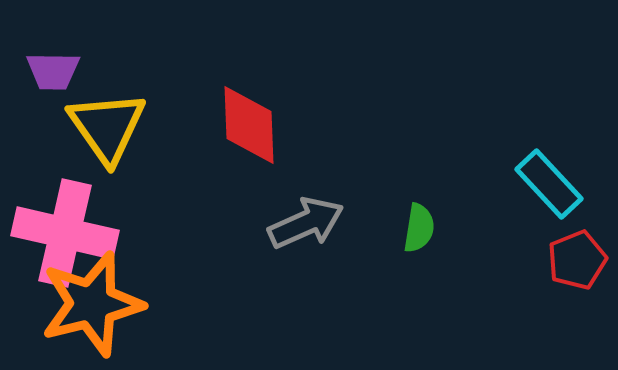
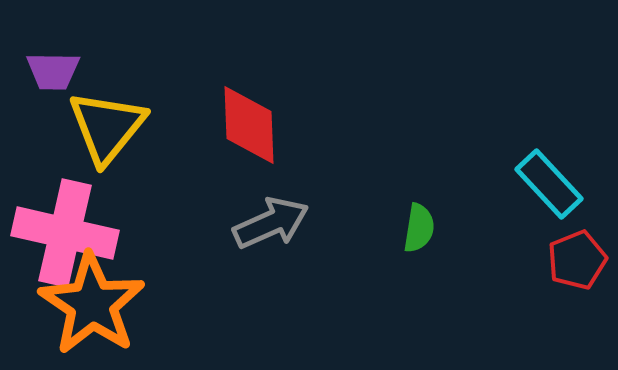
yellow triangle: rotated 14 degrees clockwise
gray arrow: moved 35 px left
orange star: rotated 24 degrees counterclockwise
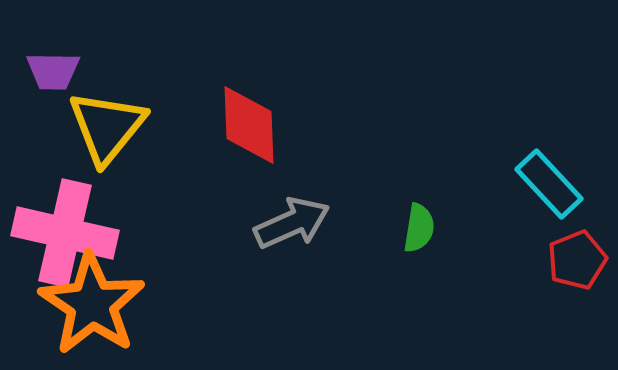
gray arrow: moved 21 px right
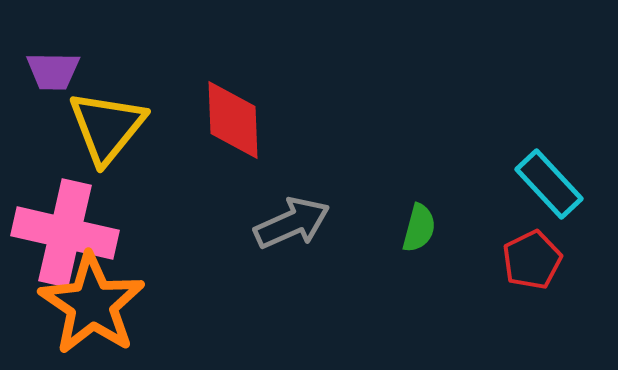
red diamond: moved 16 px left, 5 px up
green semicircle: rotated 6 degrees clockwise
red pentagon: moved 45 px left; rotated 4 degrees counterclockwise
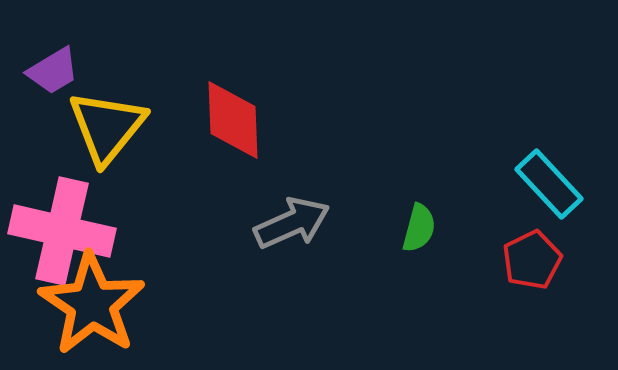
purple trapezoid: rotated 32 degrees counterclockwise
pink cross: moved 3 px left, 2 px up
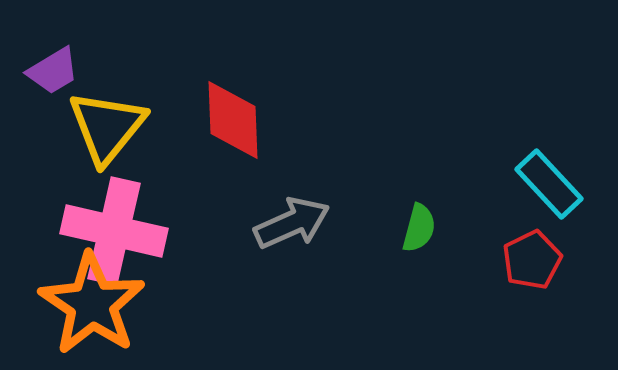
pink cross: moved 52 px right
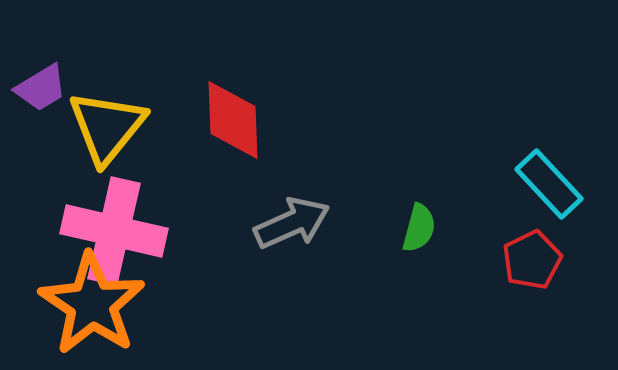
purple trapezoid: moved 12 px left, 17 px down
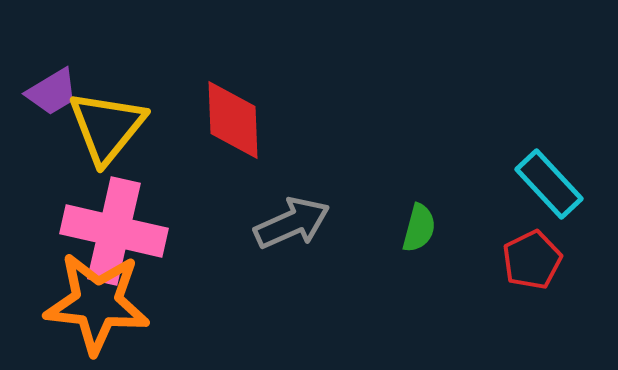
purple trapezoid: moved 11 px right, 4 px down
orange star: moved 5 px right, 1 px up; rotated 28 degrees counterclockwise
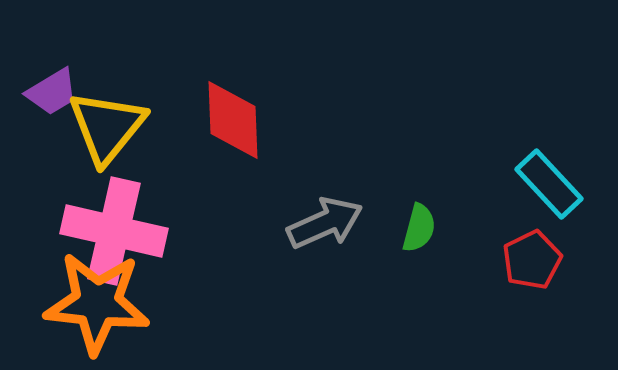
gray arrow: moved 33 px right
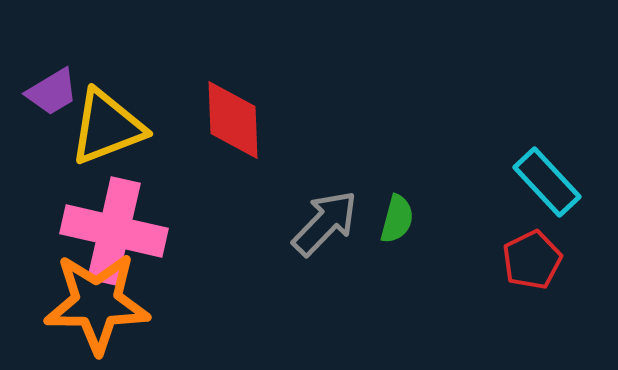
yellow triangle: rotated 30 degrees clockwise
cyan rectangle: moved 2 px left, 2 px up
gray arrow: rotated 22 degrees counterclockwise
green semicircle: moved 22 px left, 9 px up
orange star: rotated 6 degrees counterclockwise
